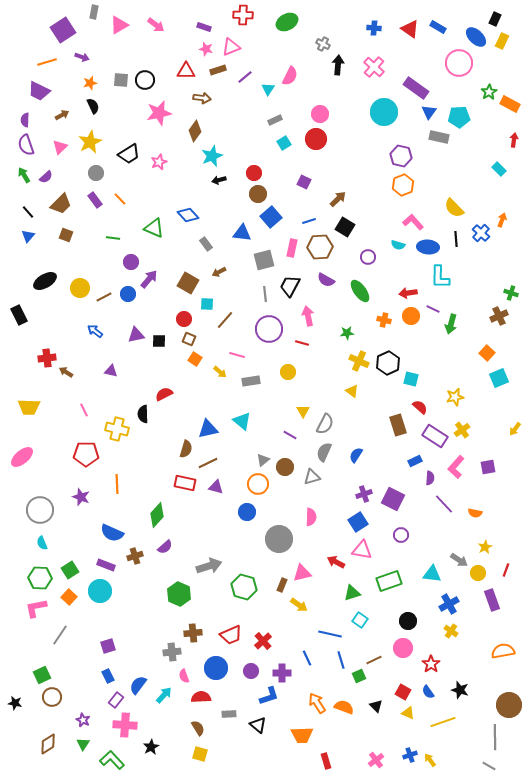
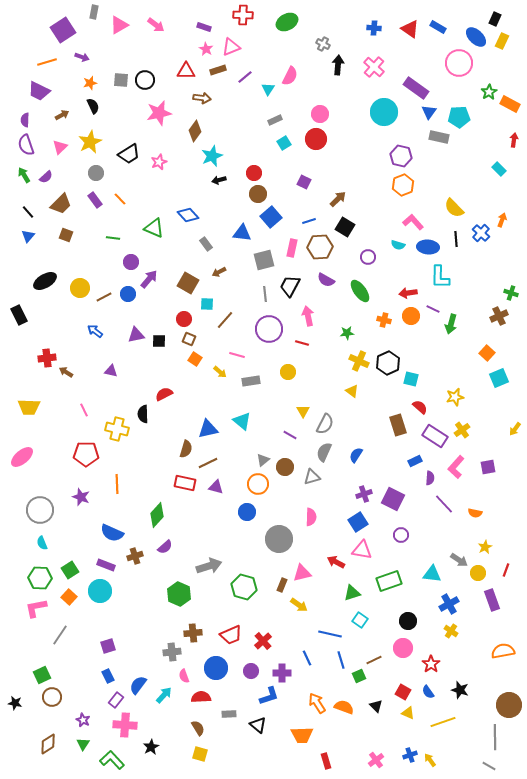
pink star at (206, 49): rotated 16 degrees clockwise
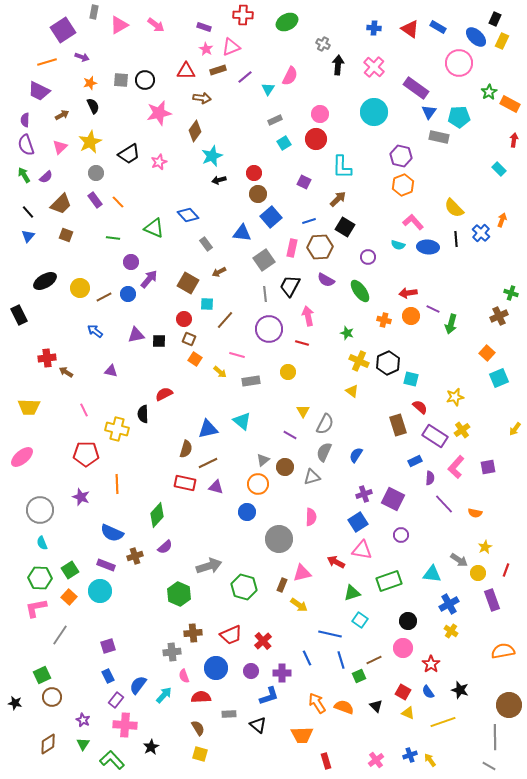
cyan circle at (384, 112): moved 10 px left
orange line at (120, 199): moved 2 px left, 3 px down
gray square at (264, 260): rotated 20 degrees counterclockwise
cyan L-shape at (440, 277): moved 98 px left, 110 px up
green star at (347, 333): rotated 24 degrees clockwise
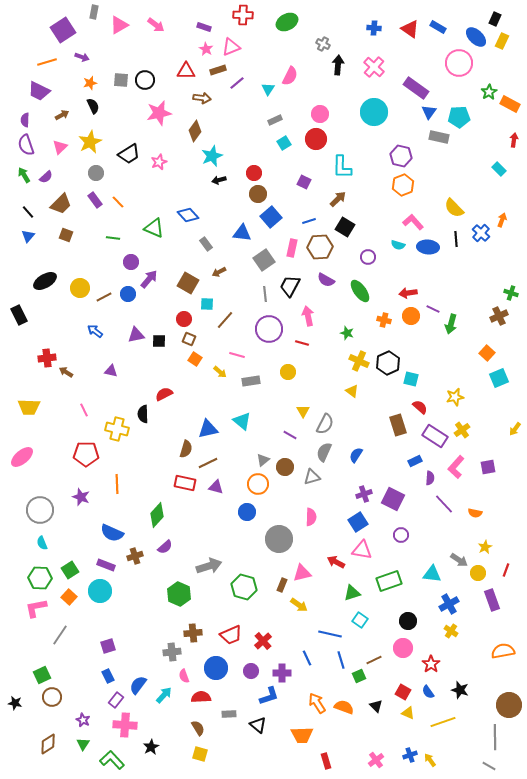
purple line at (245, 77): moved 8 px left, 6 px down
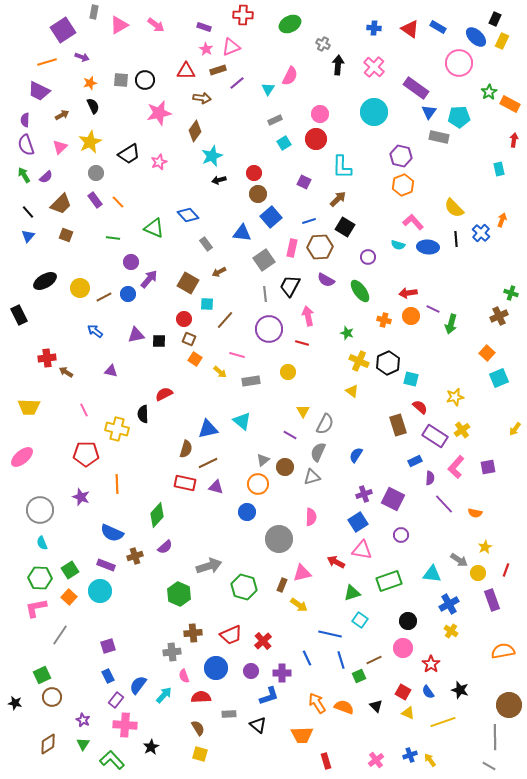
green ellipse at (287, 22): moved 3 px right, 2 px down
cyan rectangle at (499, 169): rotated 32 degrees clockwise
gray semicircle at (324, 452): moved 6 px left
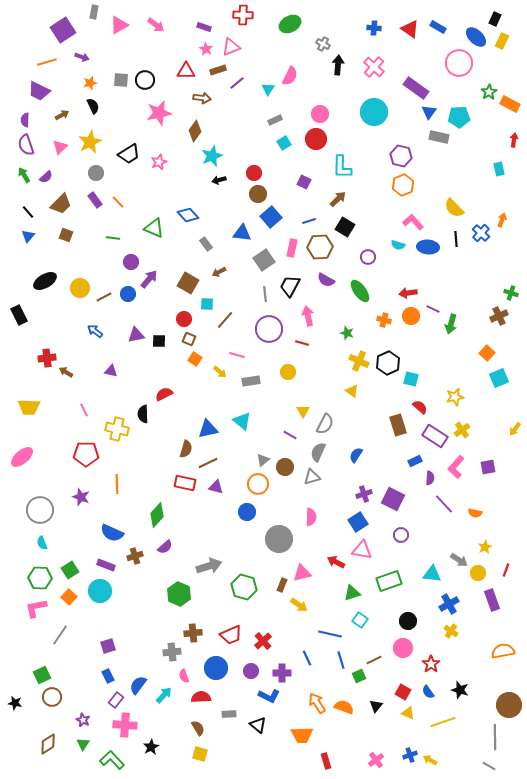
blue L-shape at (269, 696): rotated 45 degrees clockwise
black triangle at (376, 706): rotated 24 degrees clockwise
yellow arrow at (430, 760): rotated 24 degrees counterclockwise
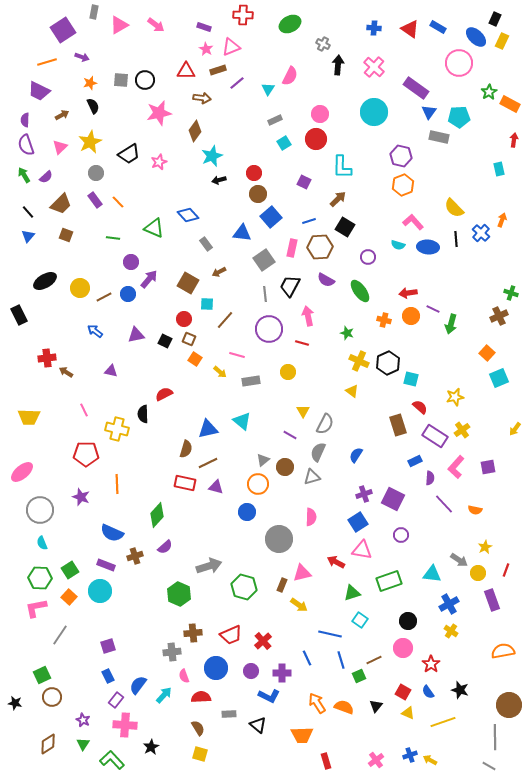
black square at (159, 341): moved 6 px right; rotated 24 degrees clockwise
yellow trapezoid at (29, 407): moved 10 px down
pink ellipse at (22, 457): moved 15 px down
orange semicircle at (475, 513): moved 3 px up
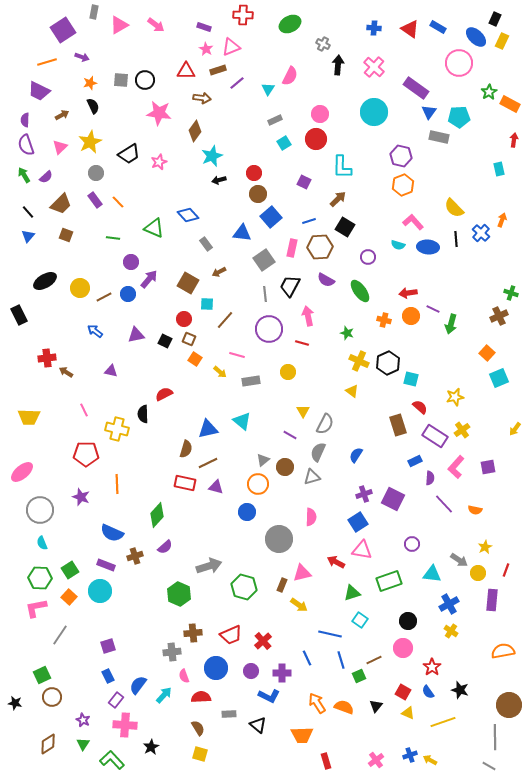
pink star at (159, 113): rotated 20 degrees clockwise
purple circle at (401, 535): moved 11 px right, 9 px down
purple rectangle at (492, 600): rotated 25 degrees clockwise
red star at (431, 664): moved 1 px right, 3 px down
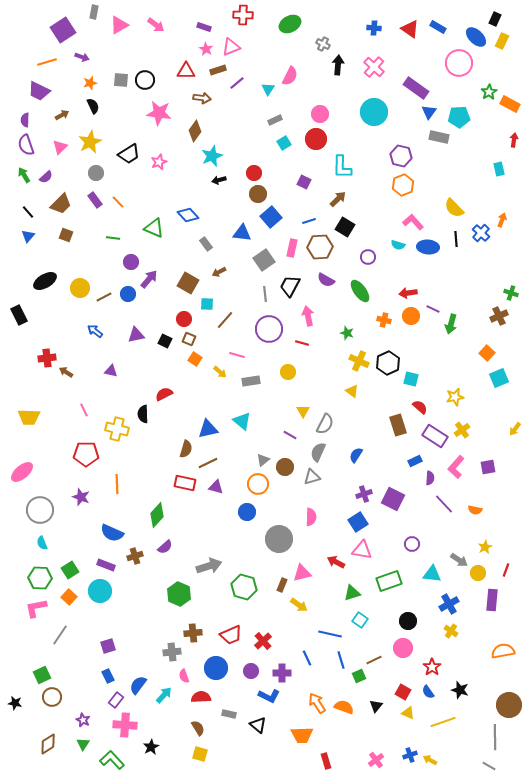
gray rectangle at (229, 714): rotated 16 degrees clockwise
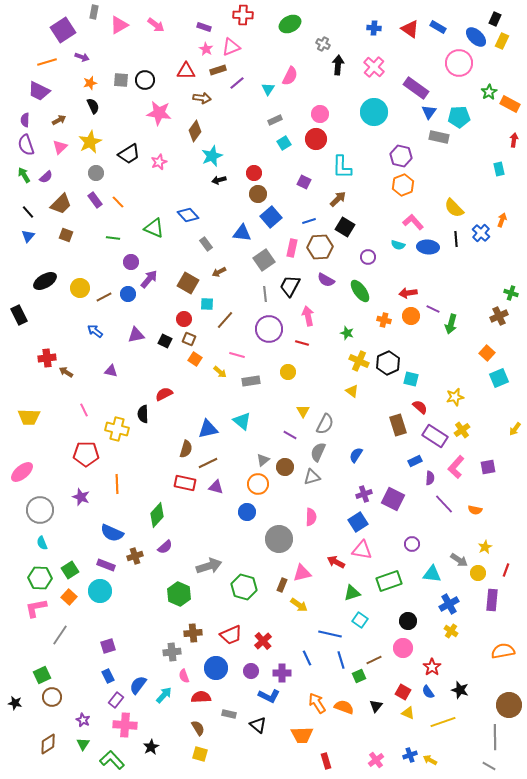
brown arrow at (62, 115): moved 3 px left, 5 px down
